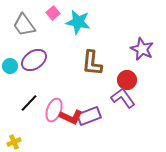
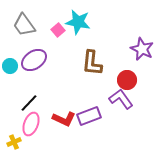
pink square: moved 5 px right, 17 px down
purple L-shape: moved 2 px left, 1 px down
pink ellipse: moved 23 px left, 14 px down
red L-shape: moved 7 px left, 2 px down
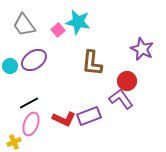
red circle: moved 1 px down
black line: rotated 18 degrees clockwise
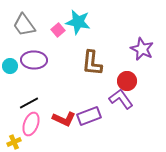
purple ellipse: rotated 35 degrees clockwise
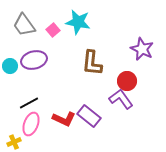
pink square: moved 5 px left
purple ellipse: rotated 15 degrees counterclockwise
purple rectangle: rotated 60 degrees clockwise
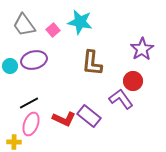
cyan star: moved 2 px right
purple star: rotated 15 degrees clockwise
red circle: moved 6 px right
yellow cross: rotated 24 degrees clockwise
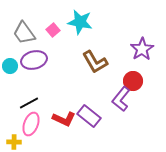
gray trapezoid: moved 8 px down
brown L-shape: moved 3 px right, 1 px up; rotated 36 degrees counterclockwise
purple L-shape: rotated 105 degrees counterclockwise
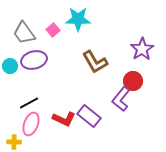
cyan star: moved 2 px left, 3 px up; rotated 10 degrees counterclockwise
